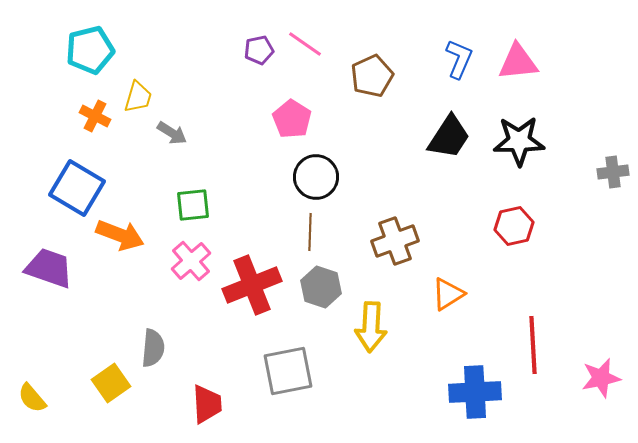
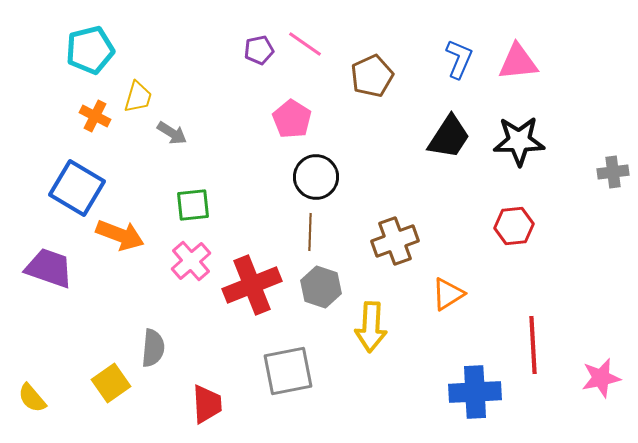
red hexagon: rotated 6 degrees clockwise
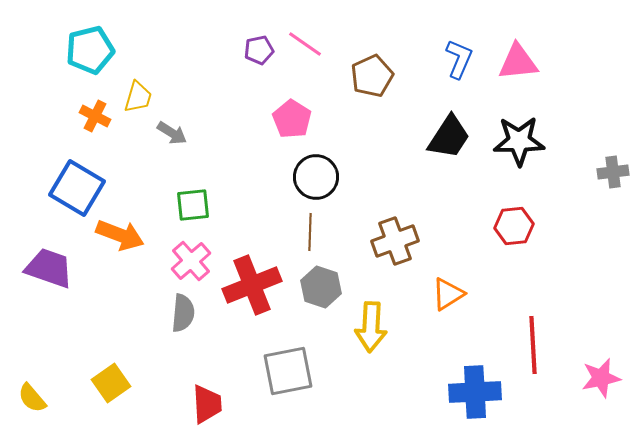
gray semicircle: moved 30 px right, 35 px up
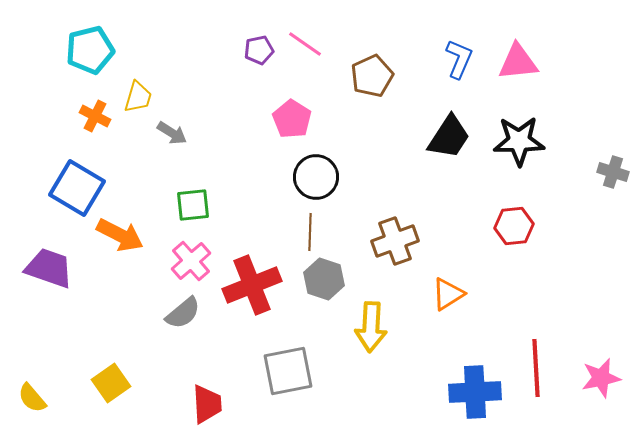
gray cross: rotated 24 degrees clockwise
orange arrow: rotated 6 degrees clockwise
gray hexagon: moved 3 px right, 8 px up
gray semicircle: rotated 45 degrees clockwise
red line: moved 3 px right, 23 px down
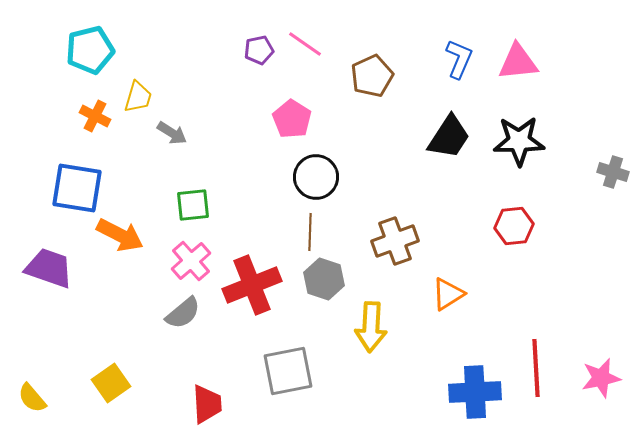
blue square: rotated 22 degrees counterclockwise
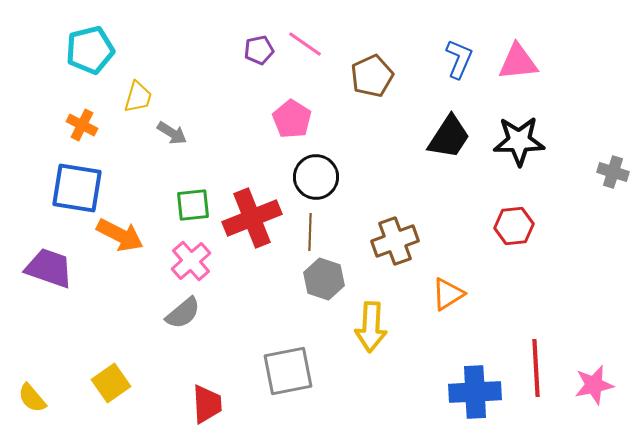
orange cross: moved 13 px left, 9 px down
red cross: moved 67 px up
pink star: moved 7 px left, 7 px down
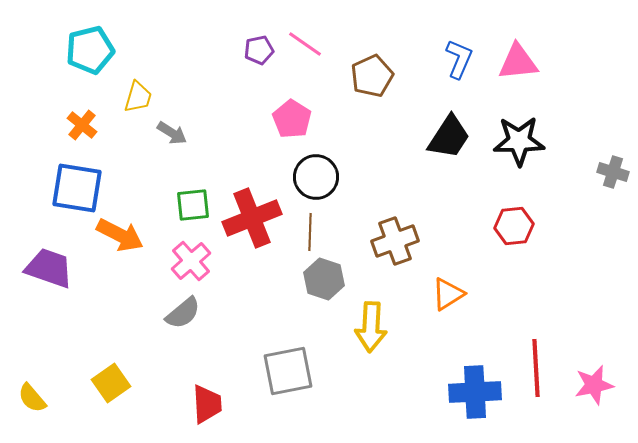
orange cross: rotated 12 degrees clockwise
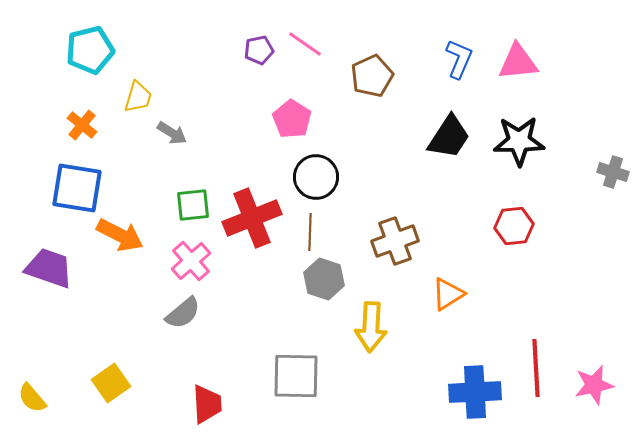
gray square: moved 8 px right, 5 px down; rotated 12 degrees clockwise
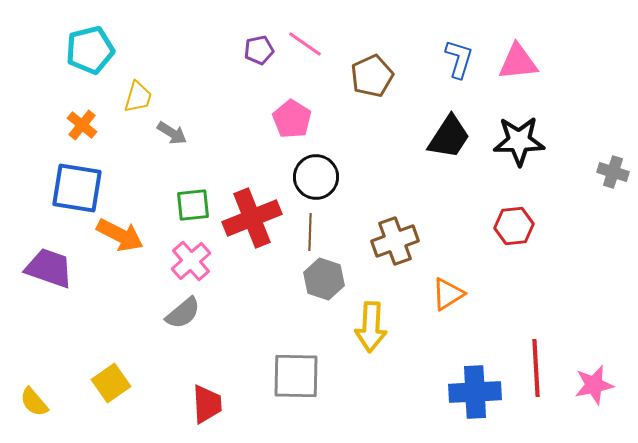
blue L-shape: rotated 6 degrees counterclockwise
yellow semicircle: moved 2 px right, 4 px down
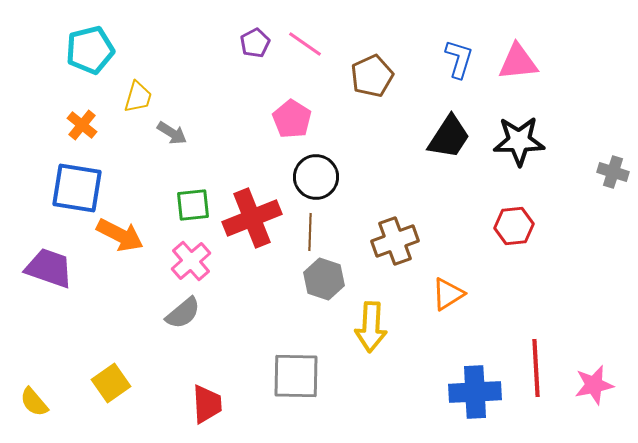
purple pentagon: moved 4 px left, 7 px up; rotated 16 degrees counterclockwise
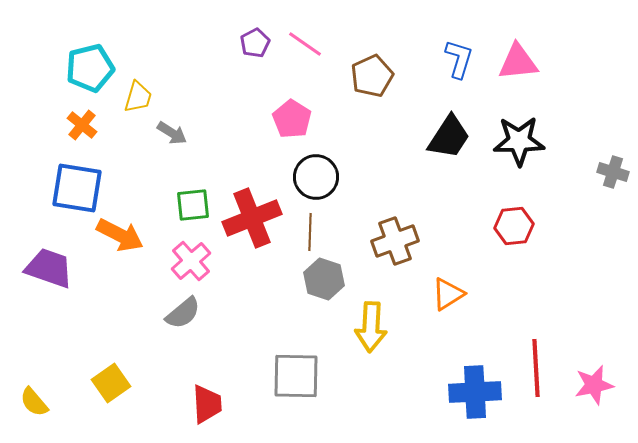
cyan pentagon: moved 18 px down
